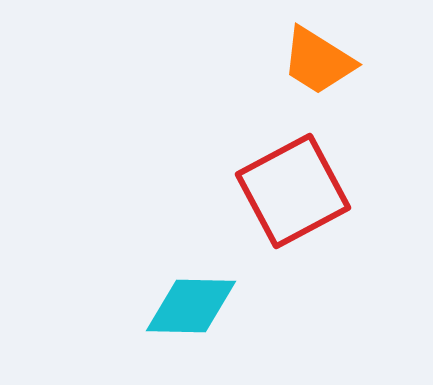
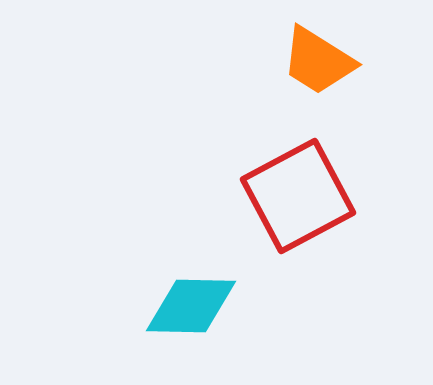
red square: moved 5 px right, 5 px down
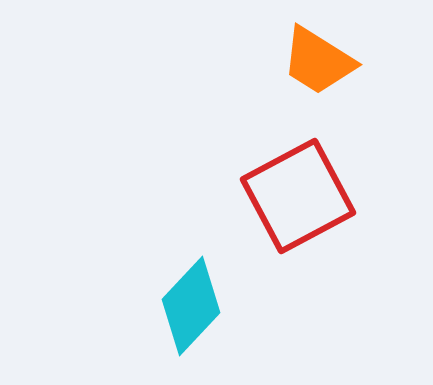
cyan diamond: rotated 48 degrees counterclockwise
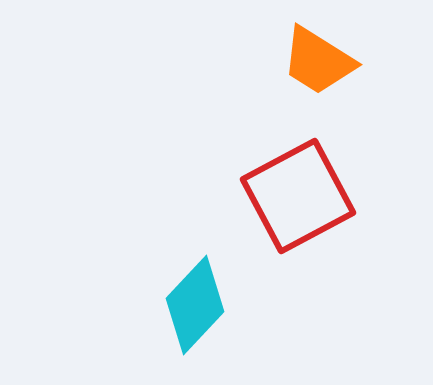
cyan diamond: moved 4 px right, 1 px up
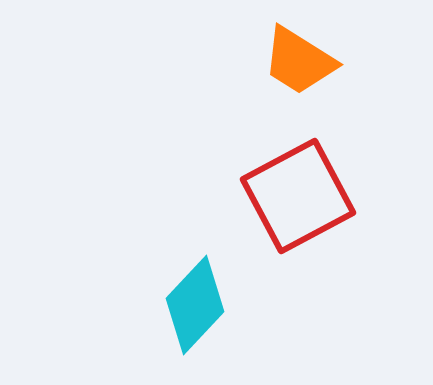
orange trapezoid: moved 19 px left
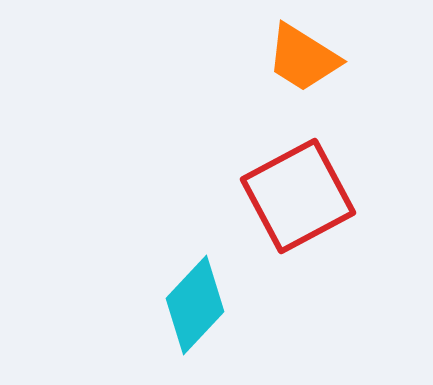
orange trapezoid: moved 4 px right, 3 px up
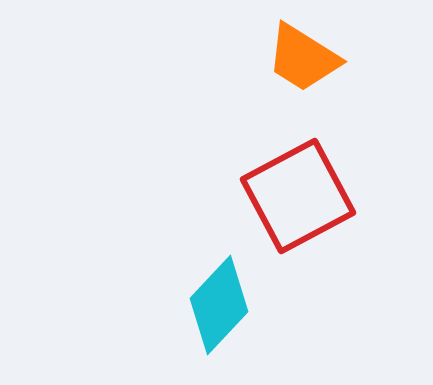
cyan diamond: moved 24 px right
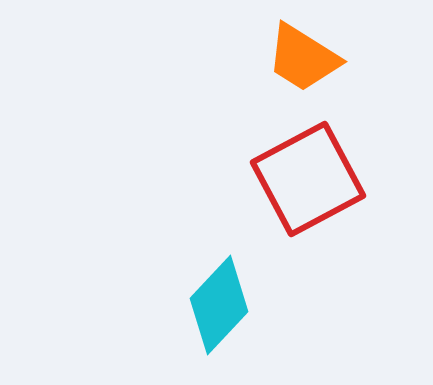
red square: moved 10 px right, 17 px up
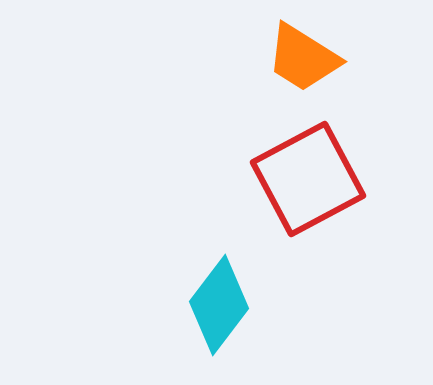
cyan diamond: rotated 6 degrees counterclockwise
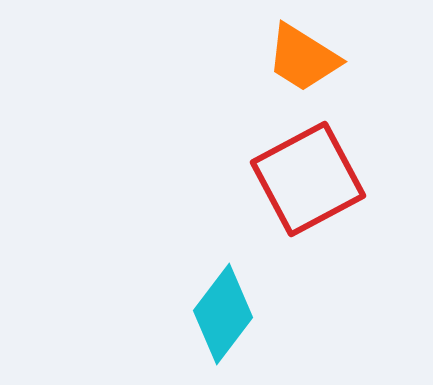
cyan diamond: moved 4 px right, 9 px down
